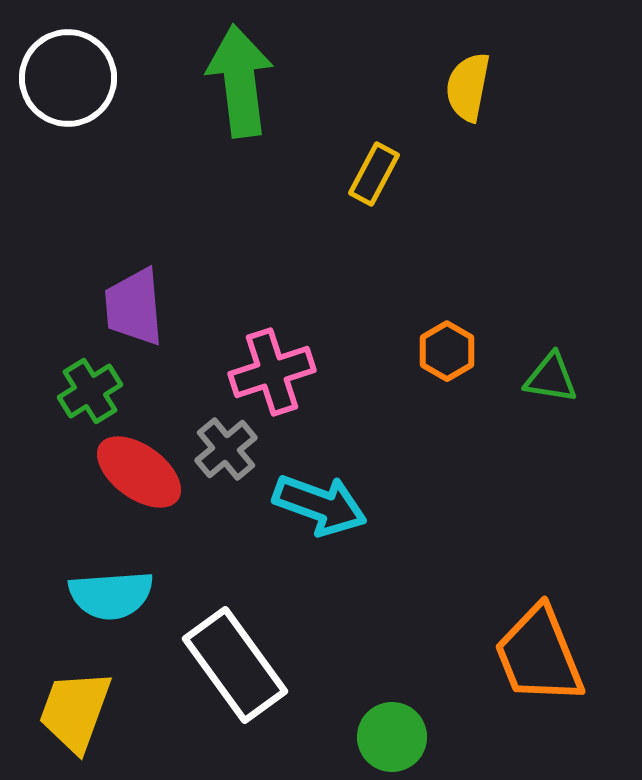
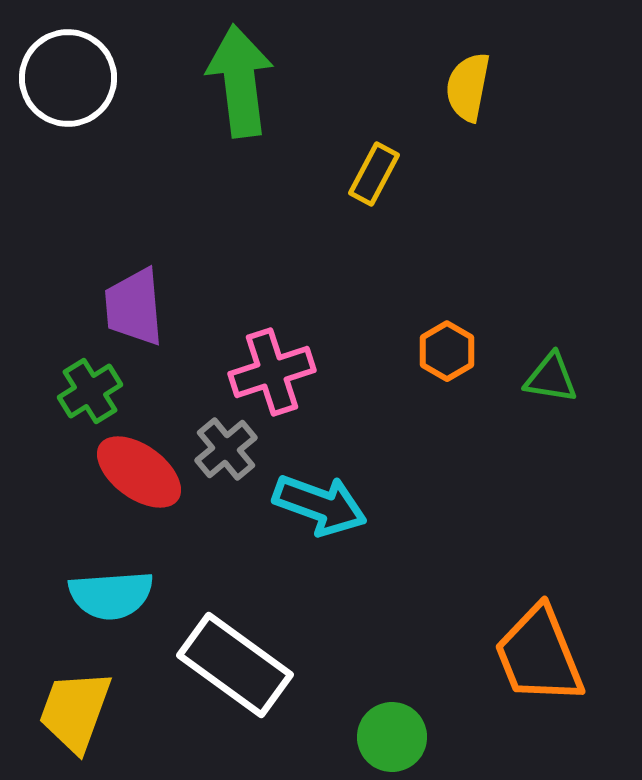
white rectangle: rotated 18 degrees counterclockwise
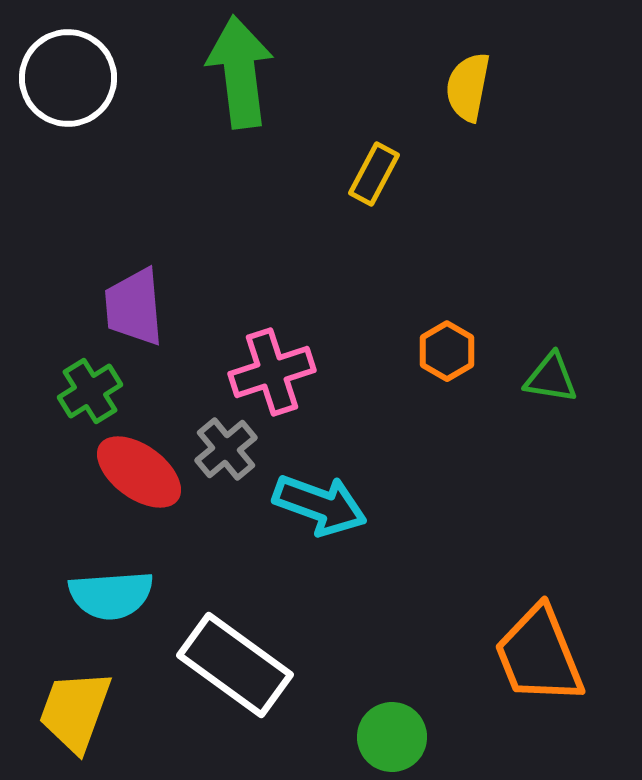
green arrow: moved 9 px up
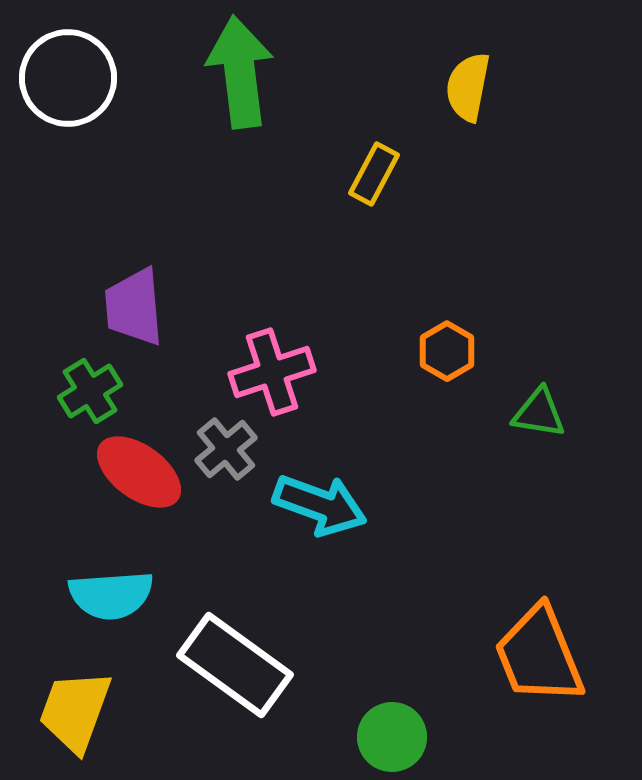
green triangle: moved 12 px left, 35 px down
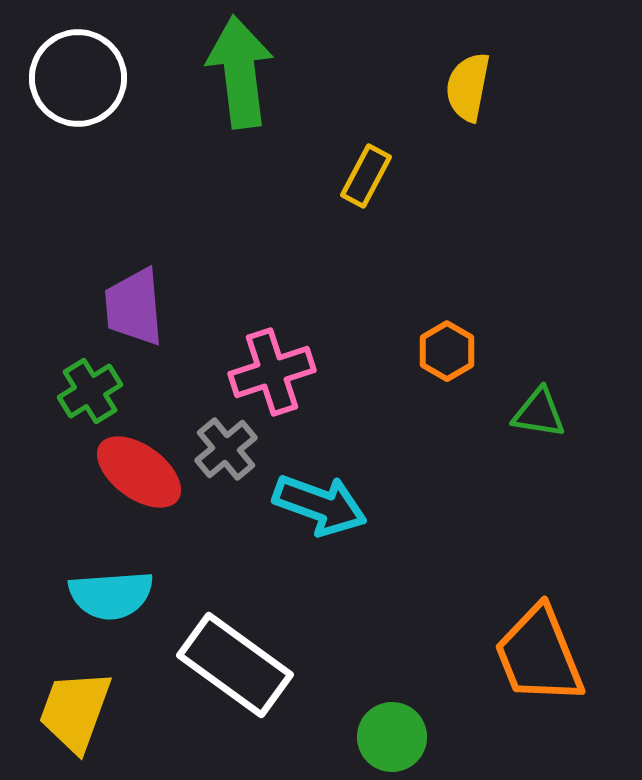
white circle: moved 10 px right
yellow rectangle: moved 8 px left, 2 px down
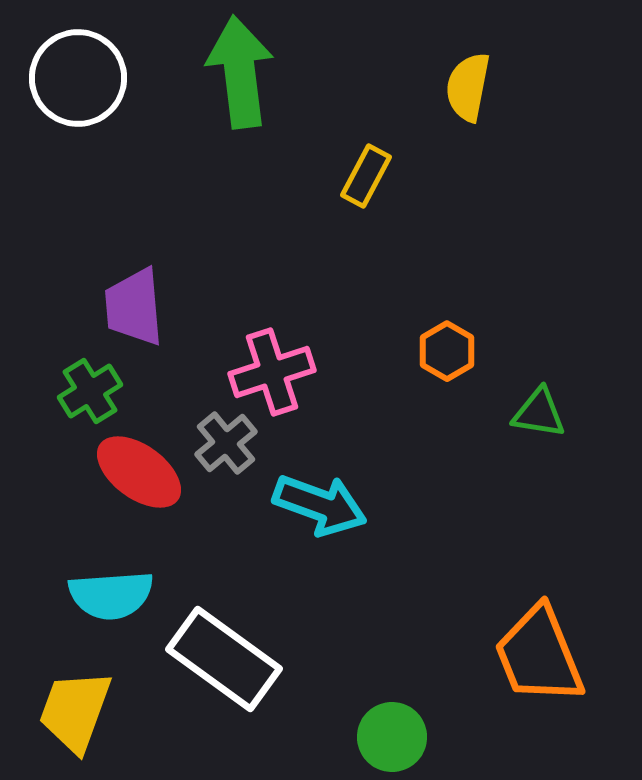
gray cross: moved 6 px up
white rectangle: moved 11 px left, 6 px up
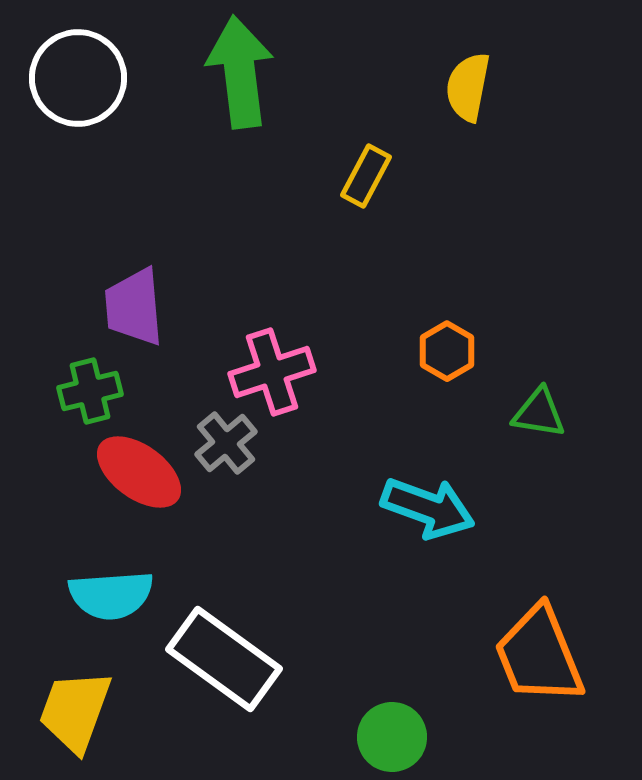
green cross: rotated 18 degrees clockwise
cyan arrow: moved 108 px right, 3 px down
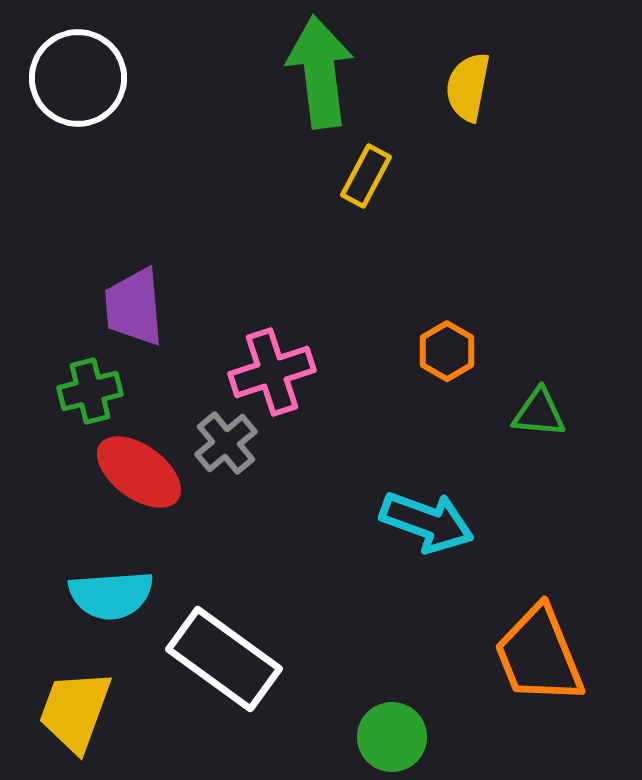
green arrow: moved 80 px right
green triangle: rotated 4 degrees counterclockwise
cyan arrow: moved 1 px left, 14 px down
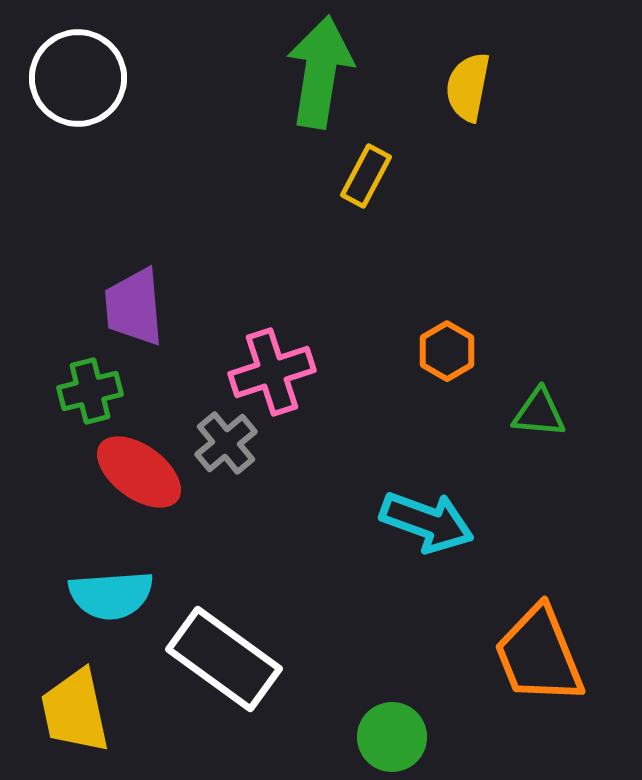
green arrow: rotated 16 degrees clockwise
yellow trapezoid: rotated 32 degrees counterclockwise
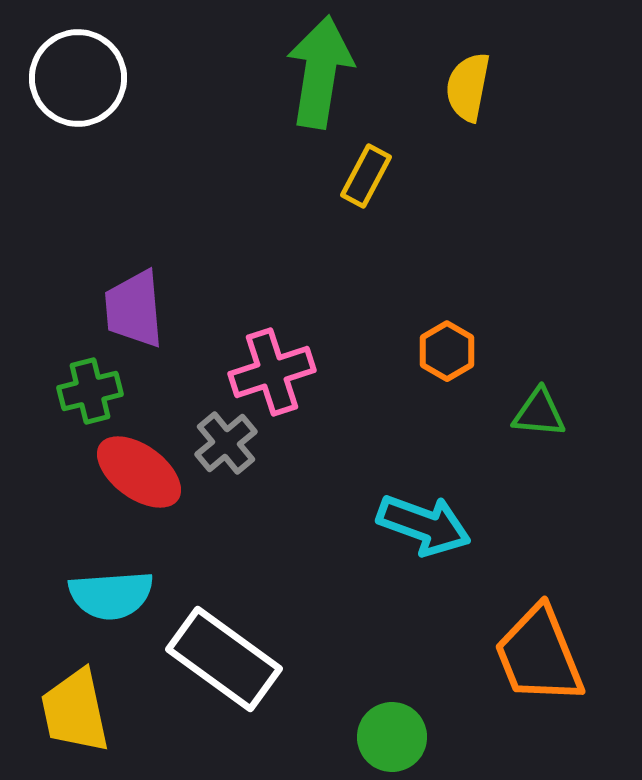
purple trapezoid: moved 2 px down
cyan arrow: moved 3 px left, 3 px down
